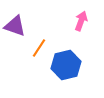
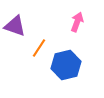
pink arrow: moved 4 px left, 1 px down
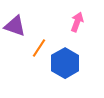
blue hexagon: moved 1 px left, 2 px up; rotated 16 degrees counterclockwise
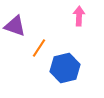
pink arrow: moved 2 px right, 6 px up; rotated 18 degrees counterclockwise
blue hexagon: moved 5 px down; rotated 16 degrees clockwise
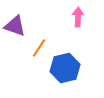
pink arrow: moved 1 px left, 1 px down
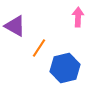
purple triangle: rotated 10 degrees clockwise
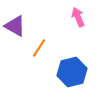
pink arrow: rotated 24 degrees counterclockwise
blue hexagon: moved 7 px right, 4 px down
